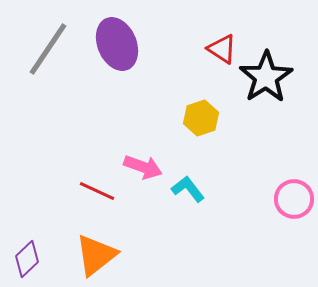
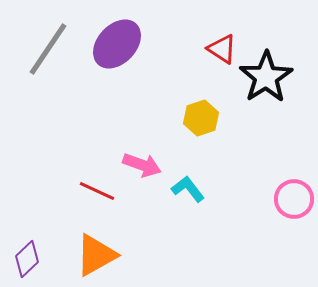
purple ellipse: rotated 66 degrees clockwise
pink arrow: moved 1 px left, 2 px up
orange triangle: rotated 9 degrees clockwise
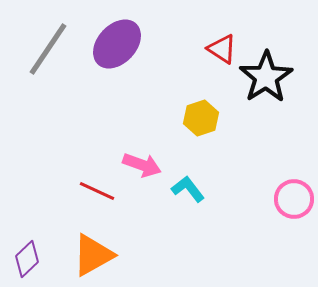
orange triangle: moved 3 px left
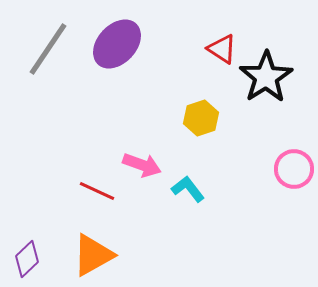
pink circle: moved 30 px up
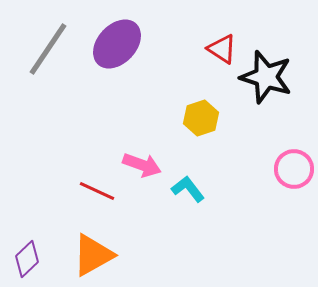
black star: rotated 22 degrees counterclockwise
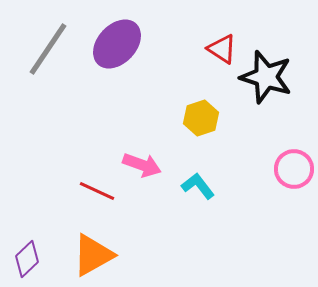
cyan L-shape: moved 10 px right, 3 px up
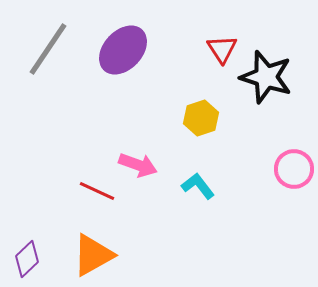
purple ellipse: moved 6 px right, 6 px down
red triangle: rotated 24 degrees clockwise
pink arrow: moved 4 px left
